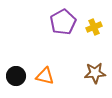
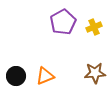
orange triangle: rotated 36 degrees counterclockwise
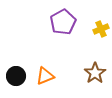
yellow cross: moved 7 px right, 2 px down
brown star: rotated 30 degrees counterclockwise
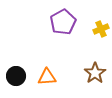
orange triangle: moved 2 px right, 1 px down; rotated 18 degrees clockwise
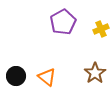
orange triangle: rotated 42 degrees clockwise
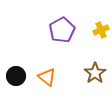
purple pentagon: moved 1 px left, 8 px down
yellow cross: moved 1 px down
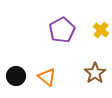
yellow cross: rotated 28 degrees counterclockwise
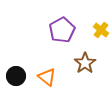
brown star: moved 10 px left, 10 px up
